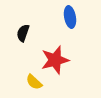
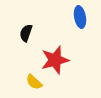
blue ellipse: moved 10 px right
black semicircle: moved 3 px right
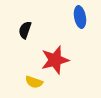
black semicircle: moved 1 px left, 3 px up
yellow semicircle: rotated 24 degrees counterclockwise
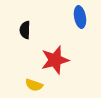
black semicircle: rotated 18 degrees counterclockwise
yellow semicircle: moved 3 px down
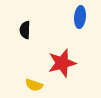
blue ellipse: rotated 15 degrees clockwise
red star: moved 7 px right, 3 px down
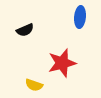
black semicircle: rotated 114 degrees counterclockwise
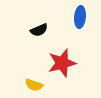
black semicircle: moved 14 px right
